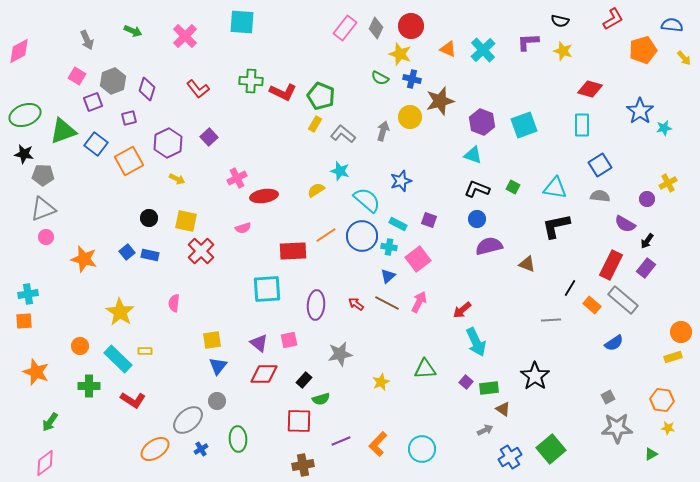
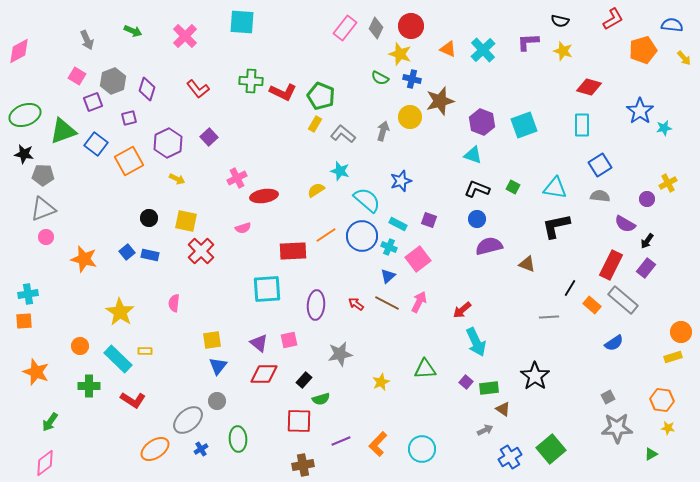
red diamond at (590, 89): moved 1 px left, 2 px up
cyan cross at (389, 247): rotated 14 degrees clockwise
gray line at (551, 320): moved 2 px left, 3 px up
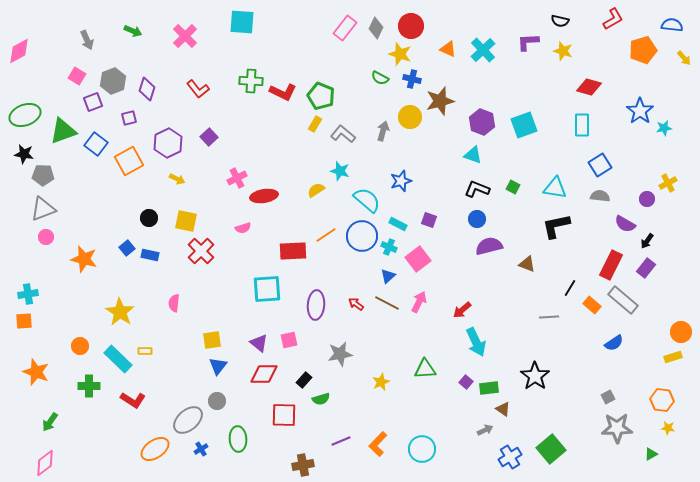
blue square at (127, 252): moved 4 px up
red square at (299, 421): moved 15 px left, 6 px up
